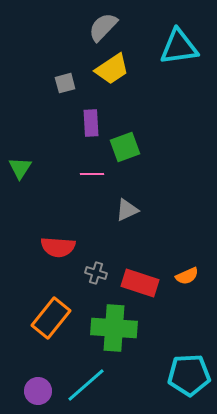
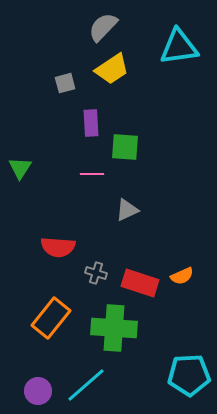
green square: rotated 24 degrees clockwise
orange semicircle: moved 5 px left
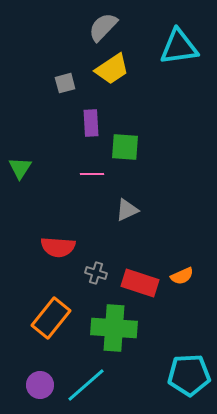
purple circle: moved 2 px right, 6 px up
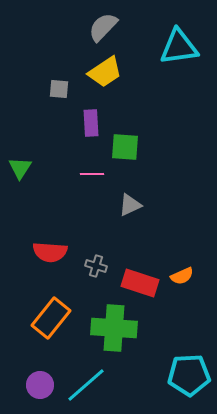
yellow trapezoid: moved 7 px left, 3 px down
gray square: moved 6 px left, 6 px down; rotated 20 degrees clockwise
gray triangle: moved 3 px right, 5 px up
red semicircle: moved 8 px left, 5 px down
gray cross: moved 7 px up
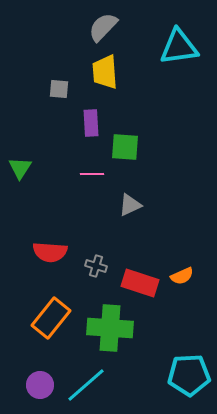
yellow trapezoid: rotated 120 degrees clockwise
green cross: moved 4 px left
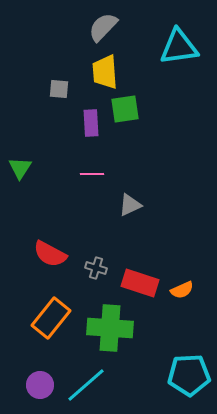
green square: moved 38 px up; rotated 12 degrees counterclockwise
red semicircle: moved 2 px down; rotated 24 degrees clockwise
gray cross: moved 2 px down
orange semicircle: moved 14 px down
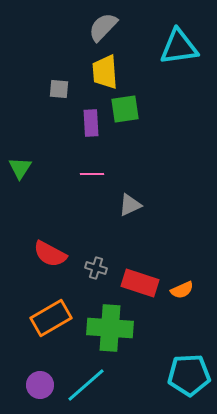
orange rectangle: rotated 21 degrees clockwise
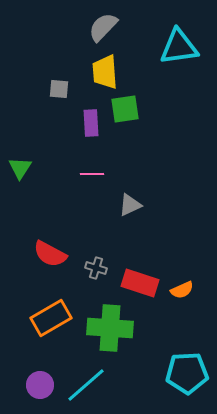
cyan pentagon: moved 2 px left, 2 px up
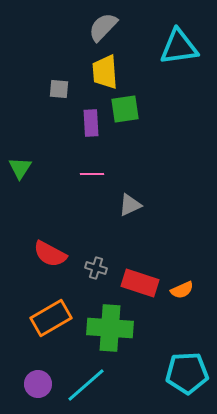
purple circle: moved 2 px left, 1 px up
